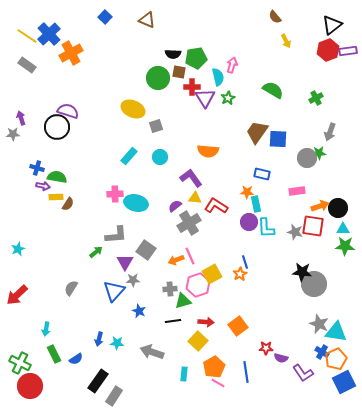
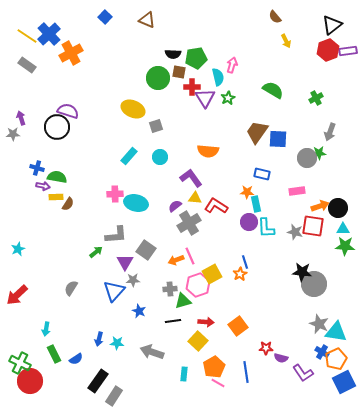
red circle at (30, 386): moved 5 px up
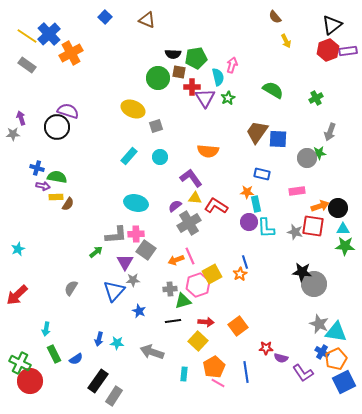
pink cross at (115, 194): moved 21 px right, 40 px down
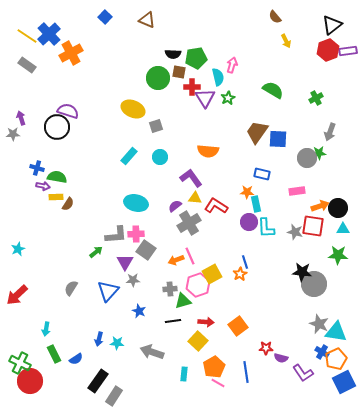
green star at (345, 246): moved 7 px left, 9 px down
blue triangle at (114, 291): moved 6 px left
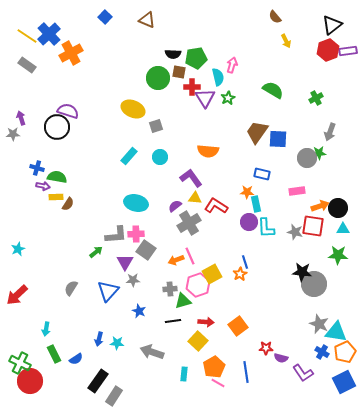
orange pentagon at (336, 359): moved 9 px right, 7 px up
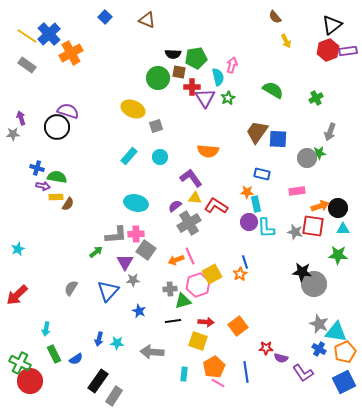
yellow square at (198, 341): rotated 24 degrees counterclockwise
gray arrow at (152, 352): rotated 15 degrees counterclockwise
blue cross at (322, 352): moved 3 px left, 3 px up
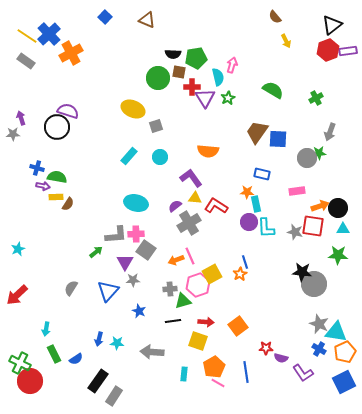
gray rectangle at (27, 65): moved 1 px left, 4 px up
